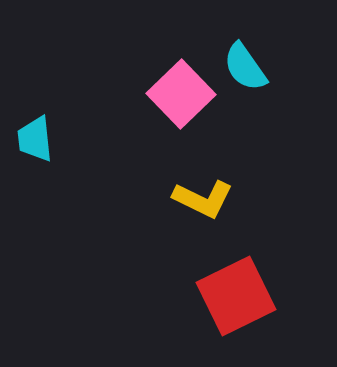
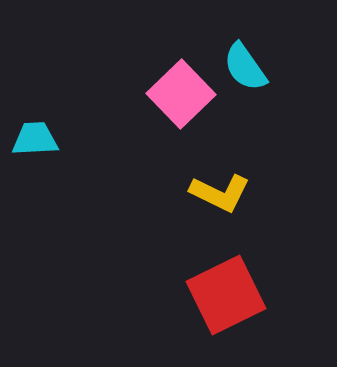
cyan trapezoid: rotated 93 degrees clockwise
yellow L-shape: moved 17 px right, 6 px up
red square: moved 10 px left, 1 px up
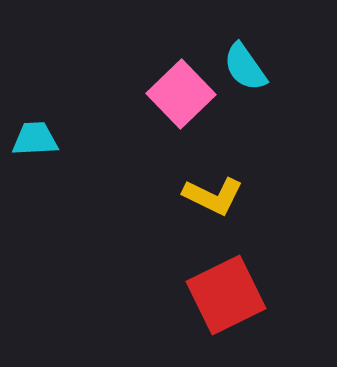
yellow L-shape: moved 7 px left, 3 px down
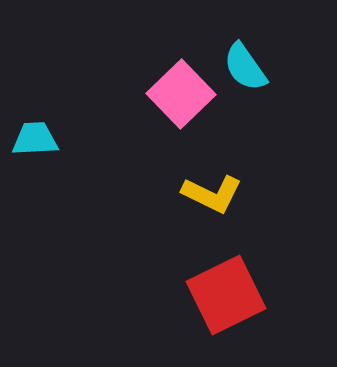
yellow L-shape: moved 1 px left, 2 px up
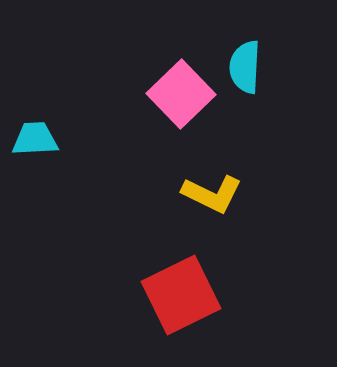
cyan semicircle: rotated 38 degrees clockwise
red square: moved 45 px left
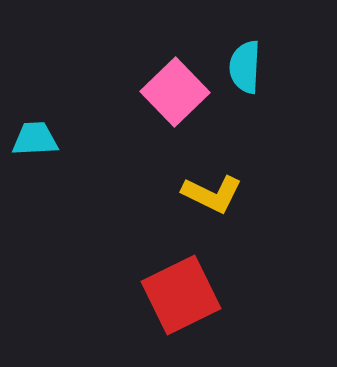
pink square: moved 6 px left, 2 px up
